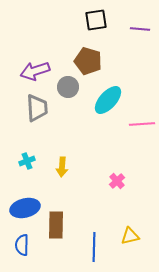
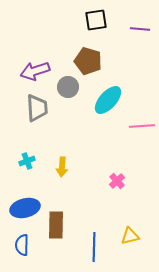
pink line: moved 2 px down
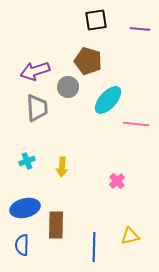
pink line: moved 6 px left, 2 px up; rotated 10 degrees clockwise
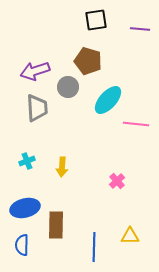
yellow triangle: rotated 12 degrees clockwise
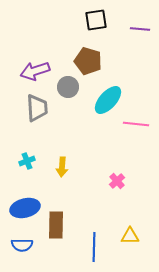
blue semicircle: rotated 90 degrees counterclockwise
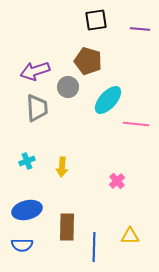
blue ellipse: moved 2 px right, 2 px down
brown rectangle: moved 11 px right, 2 px down
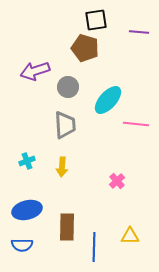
purple line: moved 1 px left, 3 px down
brown pentagon: moved 3 px left, 13 px up
gray trapezoid: moved 28 px right, 17 px down
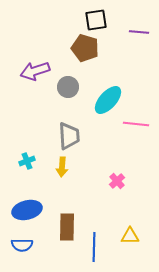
gray trapezoid: moved 4 px right, 11 px down
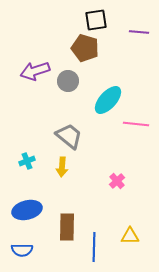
gray circle: moved 6 px up
gray trapezoid: rotated 48 degrees counterclockwise
blue semicircle: moved 5 px down
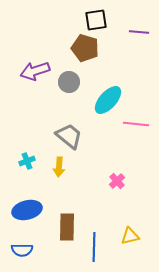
gray circle: moved 1 px right, 1 px down
yellow arrow: moved 3 px left
yellow triangle: rotated 12 degrees counterclockwise
